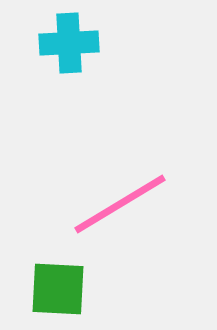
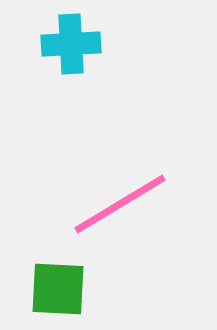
cyan cross: moved 2 px right, 1 px down
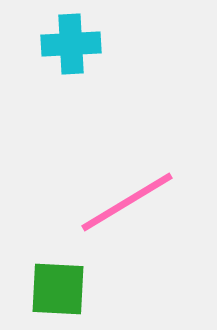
pink line: moved 7 px right, 2 px up
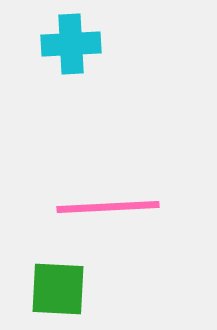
pink line: moved 19 px left, 5 px down; rotated 28 degrees clockwise
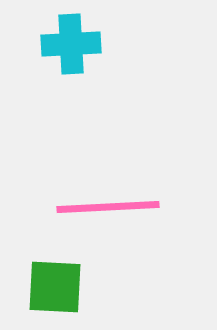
green square: moved 3 px left, 2 px up
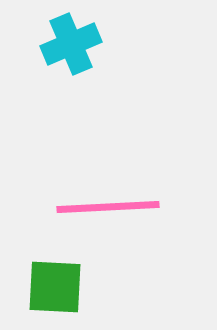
cyan cross: rotated 20 degrees counterclockwise
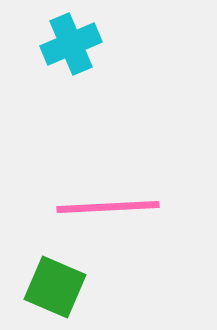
green square: rotated 20 degrees clockwise
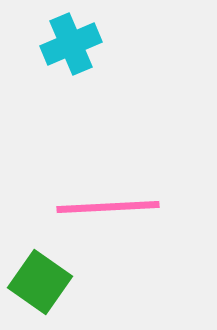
green square: moved 15 px left, 5 px up; rotated 12 degrees clockwise
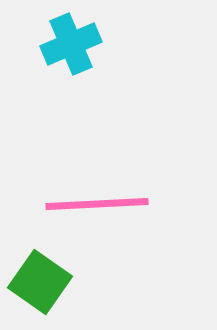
pink line: moved 11 px left, 3 px up
